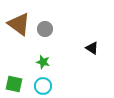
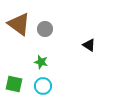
black triangle: moved 3 px left, 3 px up
green star: moved 2 px left
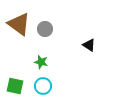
green square: moved 1 px right, 2 px down
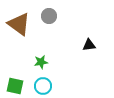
gray circle: moved 4 px right, 13 px up
black triangle: rotated 40 degrees counterclockwise
green star: rotated 24 degrees counterclockwise
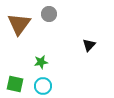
gray circle: moved 2 px up
brown triangle: rotated 30 degrees clockwise
black triangle: rotated 40 degrees counterclockwise
green square: moved 2 px up
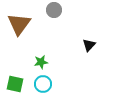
gray circle: moved 5 px right, 4 px up
cyan circle: moved 2 px up
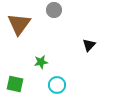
cyan circle: moved 14 px right, 1 px down
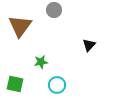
brown triangle: moved 1 px right, 2 px down
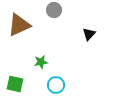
brown triangle: moved 1 px left, 1 px up; rotated 30 degrees clockwise
black triangle: moved 11 px up
cyan circle: moved 1 px left
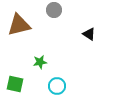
brown triangle: rotated 10 degrees clockwise
black triangle: rotated 40 degrees counterclockwise
green star: moved 1 px left
cyan circle: moved 1 px right, 1 px down
